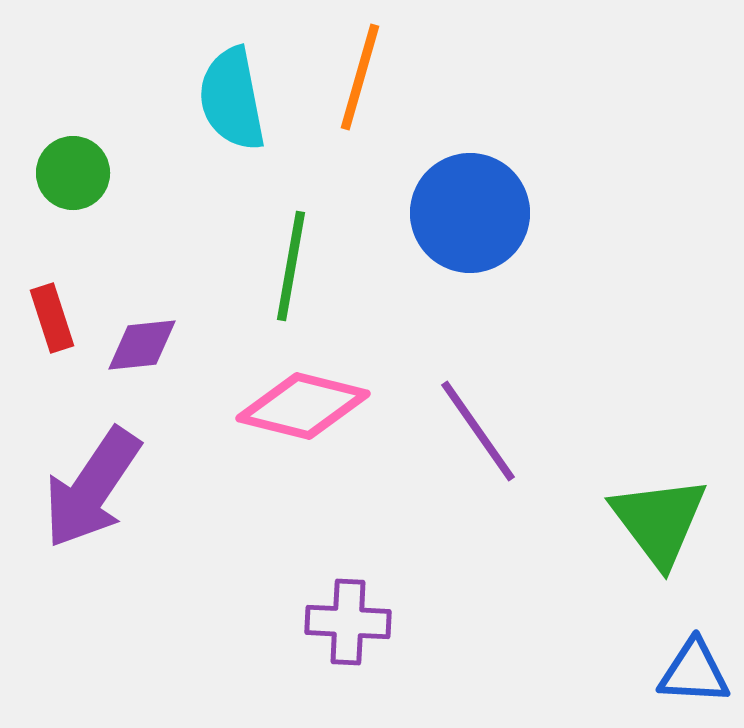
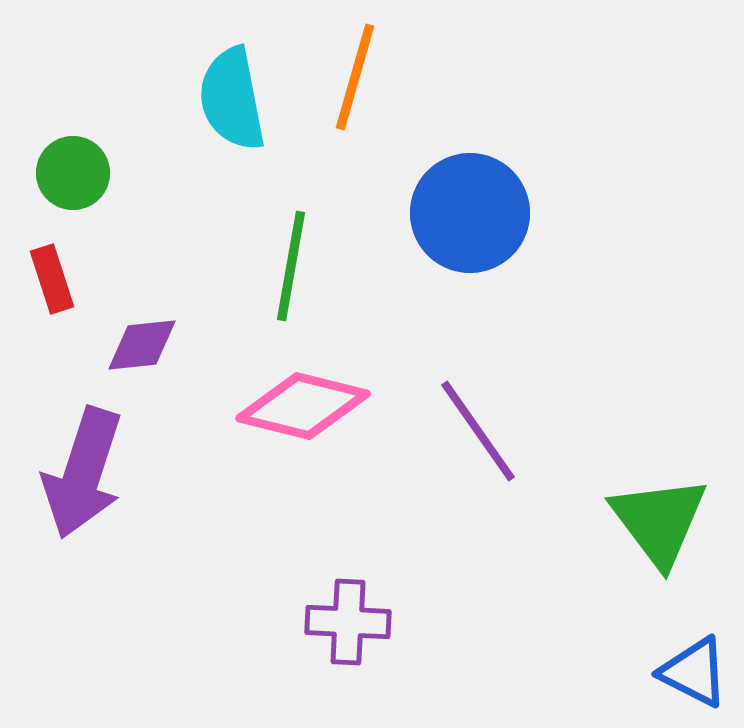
orange line: moved 5 px left
red rectangle: moved 39 px up
purple arrow: moved 9 px left, 15 px up; rotated 16 degrees counterclockwise
blue triangle: rotated 24 degrees clockwise
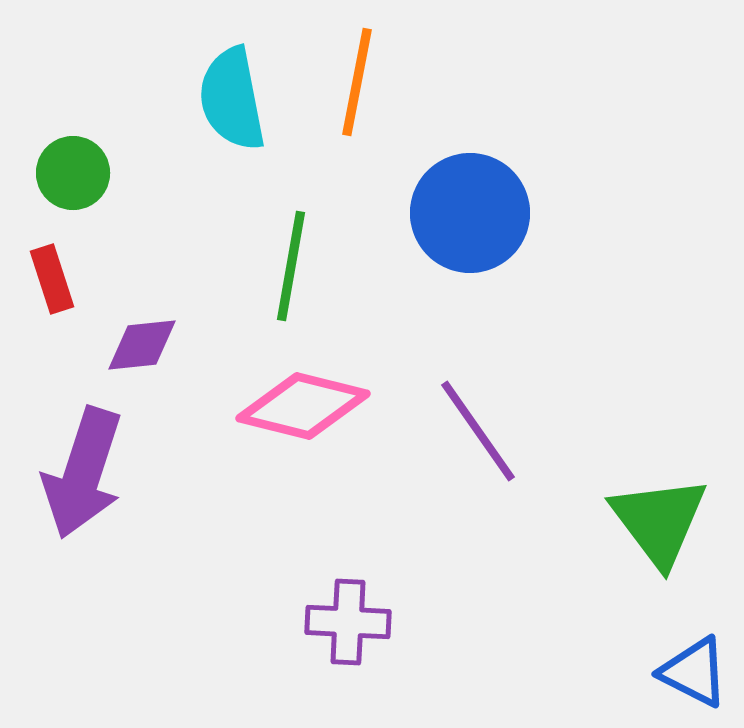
orange line: moved 2 px right, 5 px down; rotated 5 degrees counterclockwise
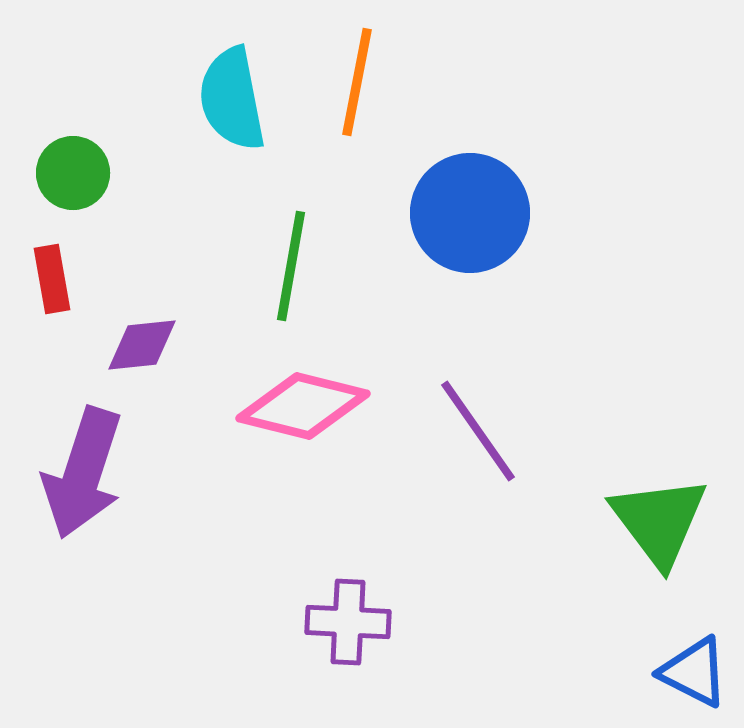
red rectangle: rotated 8 degrees clockwise
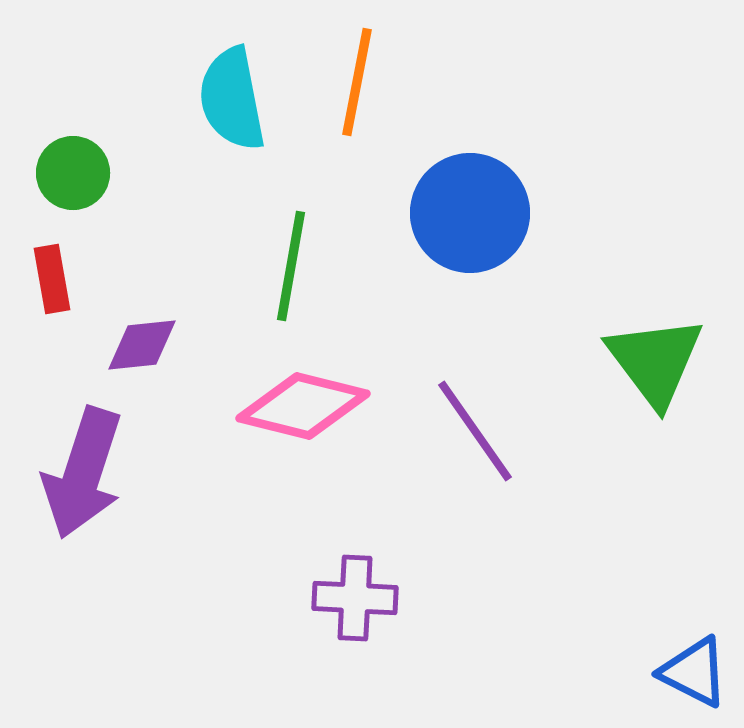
purple line: moved 3 px left
green triangle: moved 4 px left, 160 px up
purple cross: moved 7 px right, 24 px up
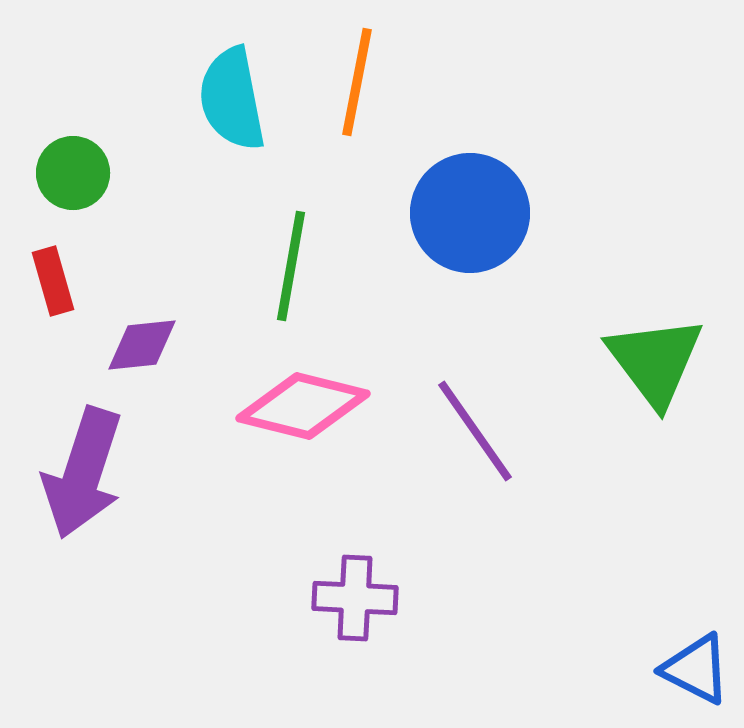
red rectangle: moved 1 px right, 2 px down; rotated 6 degrees counterclockwise
blue triangle: moved 2 px right, 3 px up
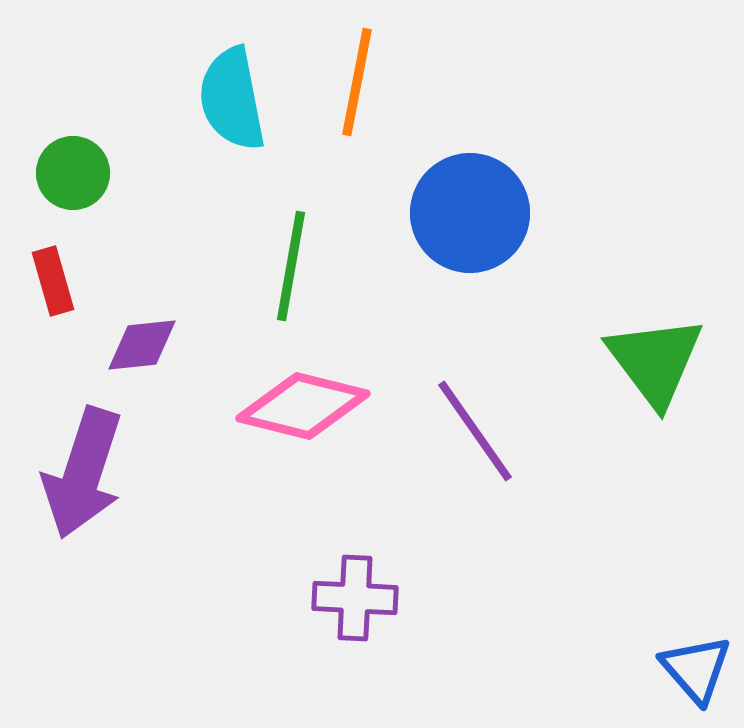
blue triangle: rotated 22 degrees clockwise
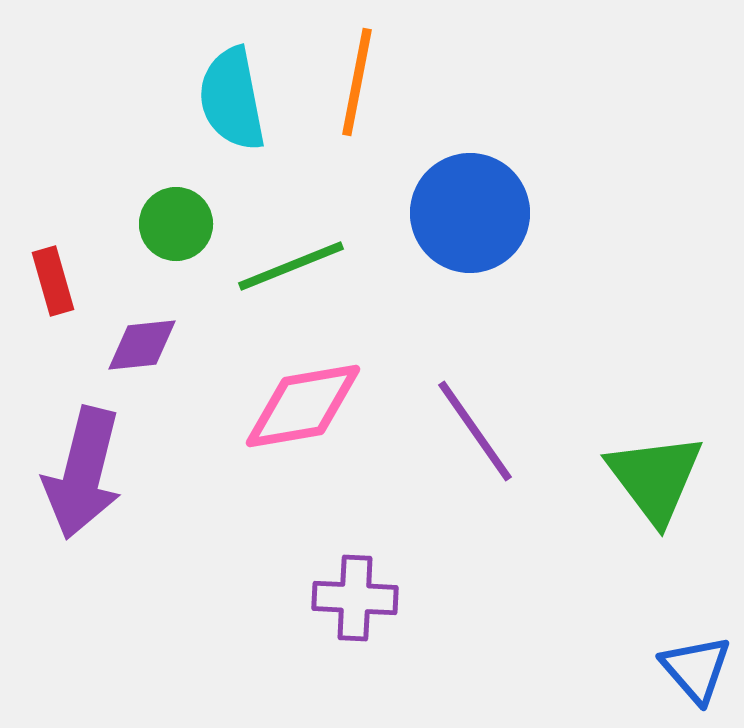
green circle: moved 103 px right, 51 px down
green line: rotated 58 degrees clockwise
green triangle: moved 117 px down
pink diamond: rotated 24 degrees counterclockwise
purple arrow: rotated 4 degrees counterclockwise
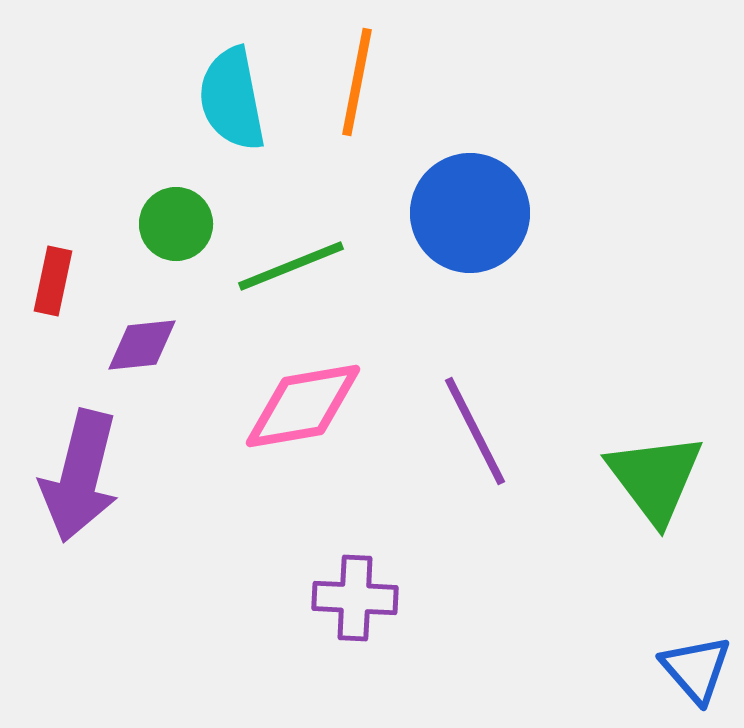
red rectangle: rotated 28 degrees clockwise
purple line: rotated 8 degrees clockwise
purple arrow: moved 3 px left, 3 px down
